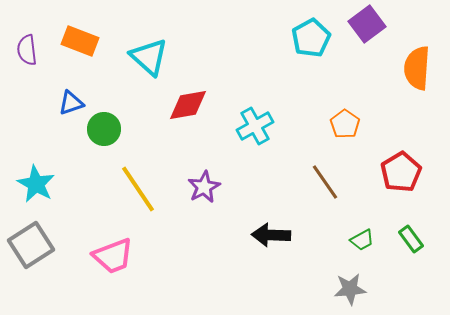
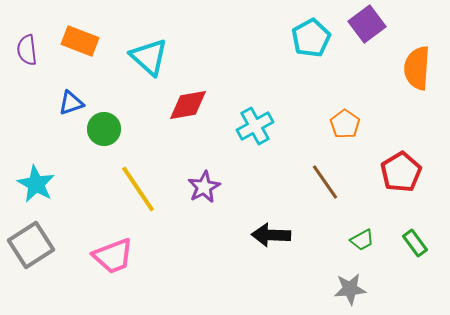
green rectangle: moved 4 px right, 4 px down
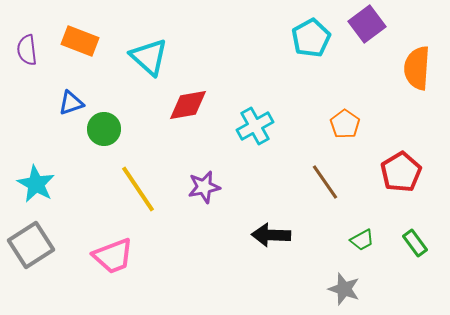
purple star: rotated 16 degrees clockwise
gray star: moved 6 px left; rotated 24 degrees clockwise
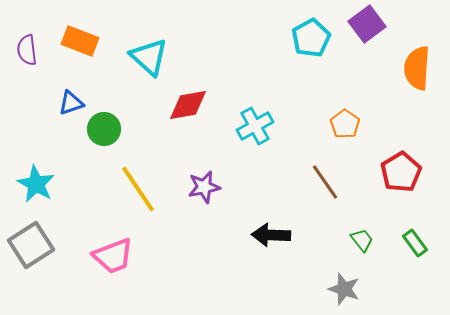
green trapezoid: rotated 100 degrees counterclockwise
